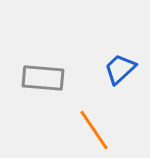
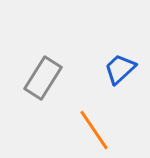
gray rectangle: rotated 63 degrees counterclockwise
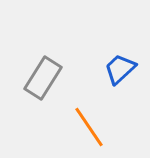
orange line: moved 5 px left, 3 px up
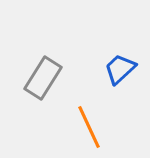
orange line: rotated 9 degrees clockwise
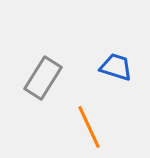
blue trapezoid: moved 4 px left, 2 px up; rotated 60 degrees clockwise
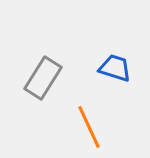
blue trapezoid: moved 1 px left, 1 px down
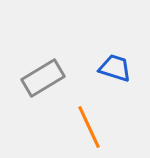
gray rectangle: rotated 27 degrees clockwise
